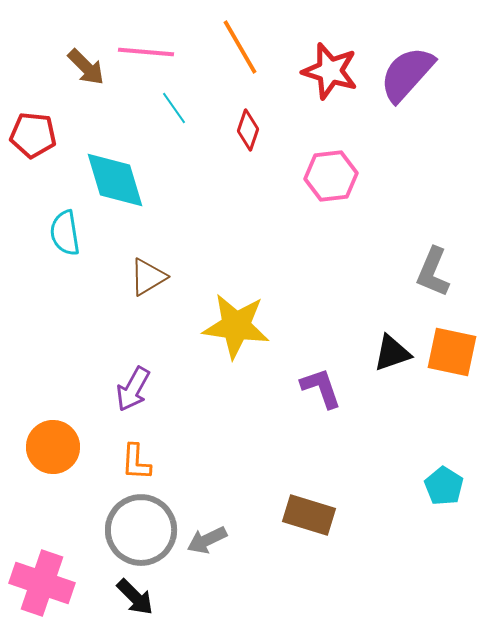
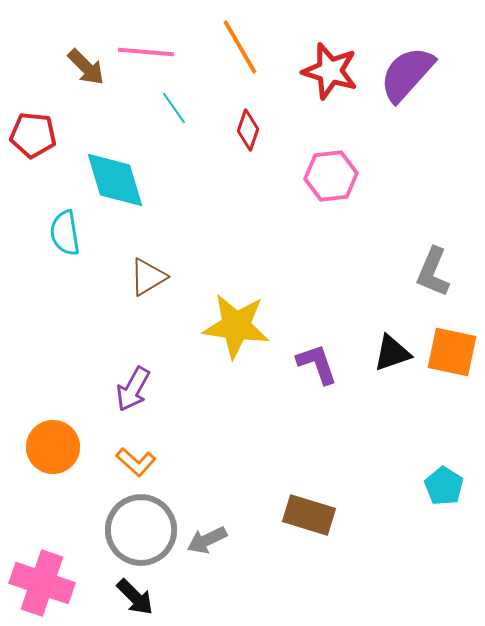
purple L-shape: moved 4 px left, 24 px up
orange L-shape: rotated 51 degrees counterclockwise
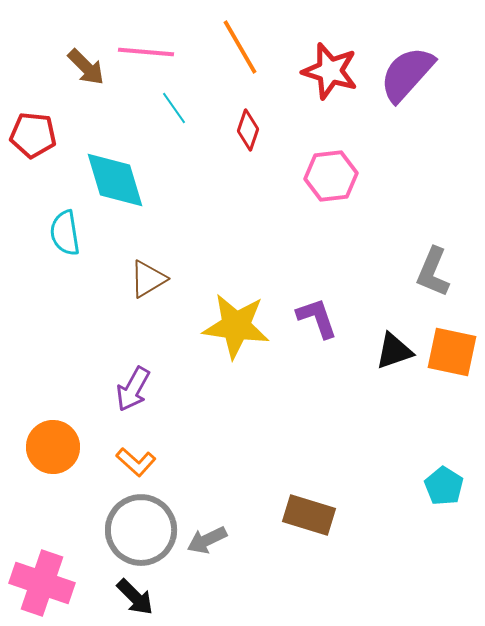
brown triangle: moved 2 px down
black triangle: moved 2 px right, 2 px up
purple L-shape: moved 46 px up
